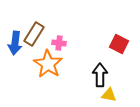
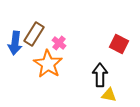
pink cross: rotated 32 degrees clockwise
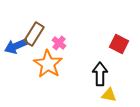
blue arrow: moved 1 px right, 3 px down; rotated 60 degrees clockwise
black arrow: moved 1 px up
